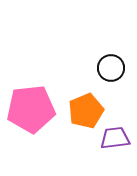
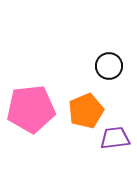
black circle: moved 2 px left, 2 px up
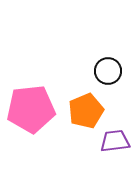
black circle: moved 1 px left, 5 px down
purple trapezoid: moved 3 px down
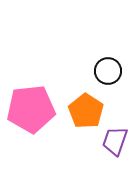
orange pentagon: rotated 16 degrees counterclockwise
purple trapezoid: rotated 64 degrees counterclockwise
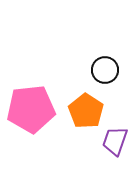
black circle: moved 3 px left, 1 px up
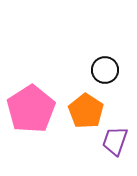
pink pentagon: rotated 27 degrees counterclockwise
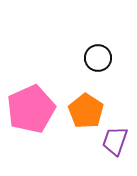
black circle: moved 7 px left, 12 px up
pink pentagon: rotated 9 degrees clockwise
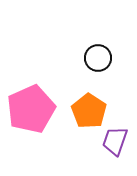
orange pentagon: moved 3 px right
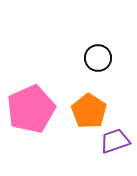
purple trapezoid: rotated 52 degrees clockwise
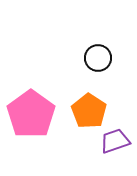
pink pentagon: moved 5 px down; rotated 12 degrees counterclockwise
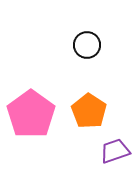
black circle: moved 11 px left, 13 px up
purple trapezoid: moved 10 px down
